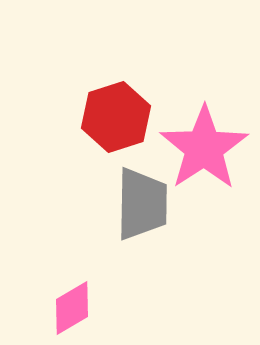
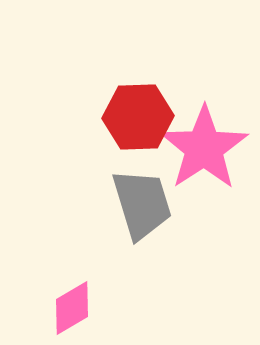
red hexagon: moved 22 px right; rotated 16 degrees clockwise
gray trapezoid: rotated 18 degrees counterclockwise
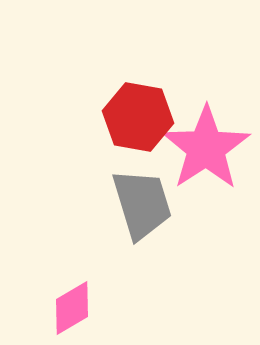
red hexagon: rotated 12 degrees clockwise
pink star: moved 2 px right
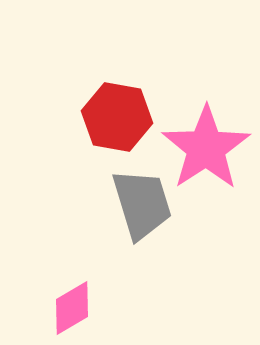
red hexagon: moved 21 px left
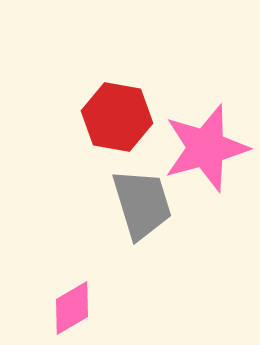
pink star: rotated 18 degrees clockwise
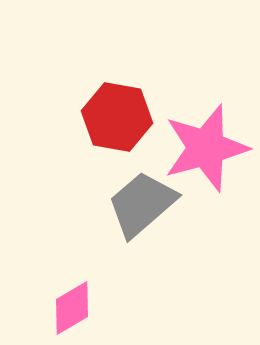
gray trapezoid: rotated 114 degrees counterclockwise
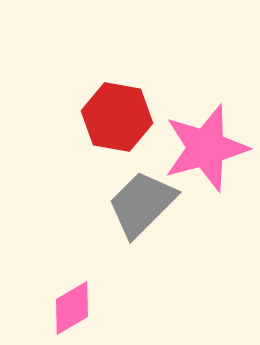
gray trapezoid: rotated 4 degrees counterclockwise
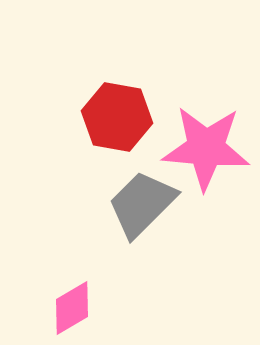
pink star: rotated 20 degrees clockwise
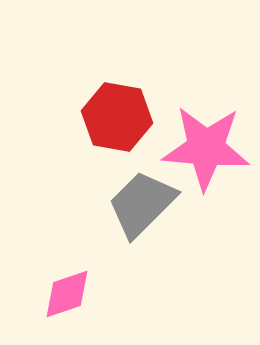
pink diamond: moved 5 px left, 14 px up; rotated 12 degrees clockwise
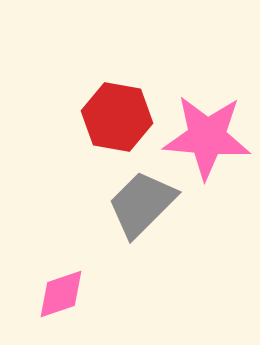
pink star: moved 1 px right, 11 px up
pink diamond: moved 6 px left
